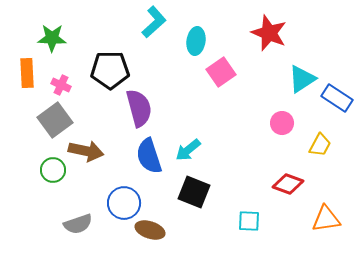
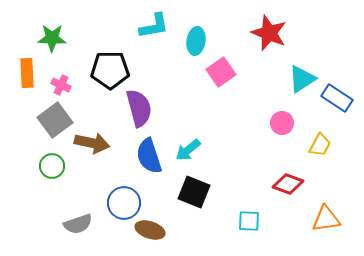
cyan L-shape: moved 4 px down; rotated 32 degrees clockwise
brown arrow: moved 6 px right, 8 px up
green circle: moved 1 px left, 4 px up
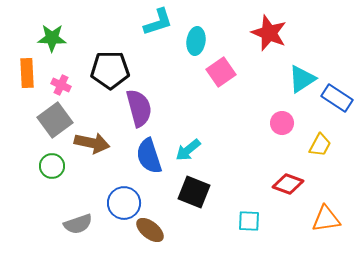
cyan L-shape: moved 4 px right, 4 px up; rotated 8 degrees counterclockwise
brown ellipse: rotated 20 degrees clockwise
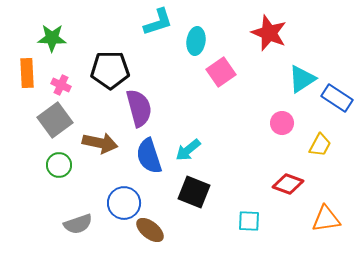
brown arrow: moved 8 px right
green circle: moved 7 px right, 1 px up
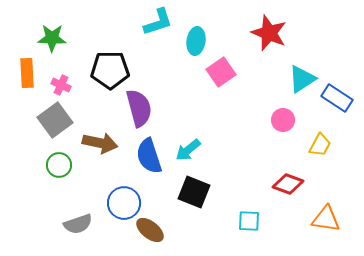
pink circle: moved 1 px right, 3 px up
orange triangle: rotated 16 degrees clockwise
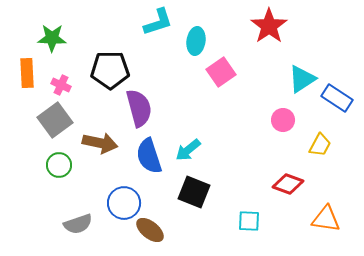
red star: moved 7 px up; rotated 15 degrees clockwise
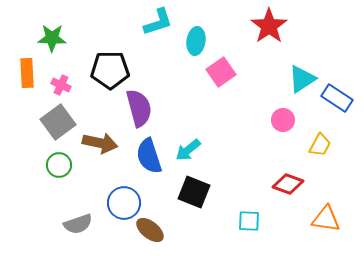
gray square: moved 3 px right, 2 px down
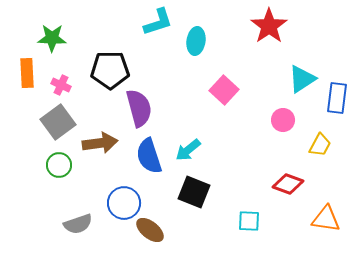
pink square: moved 3 px right, 18 px down; rotated 12 degrees counterclockwise
blue rectangle: rotated 64 degrees clockwise
brown arrow: rotated 20 degrees counterclockwise
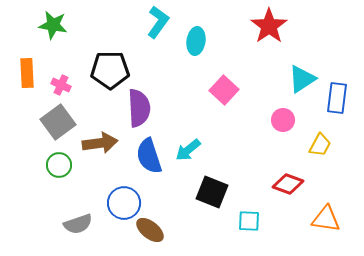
cyan L-shape: rotated 36 degrees counterclockwise
green star: moved 1 px right, 13 px up; rotated 8 degrees clockwise
purple semicircle: rotated 12 degrees clockwise
black square: moved 18 px right
